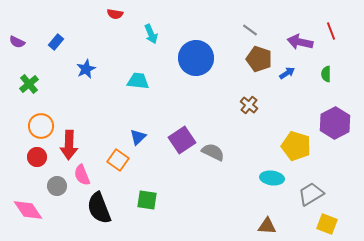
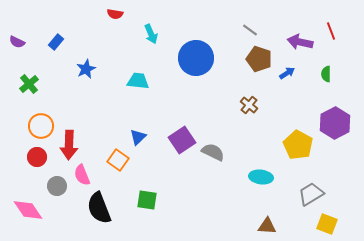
yellow pentagon: moved 2 px right, 1 px up; rotated 12 degrees clockwise
cyan ellipse: moved 11 px left, 1 px up
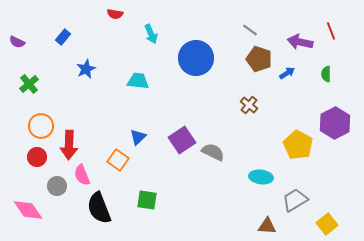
blue rectangle: moved 7 px right, 5 px up
gray trapezoid: moved 16 px left, 6 px down
yellow square: rotated 30 degrees clockwise
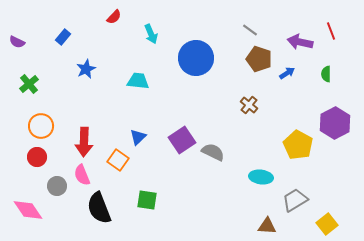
red semicircle: moved 1 px left, 3 px down; rotated 56 degrees counterclockwise
red arrow: moved 15 px right, 3 px up
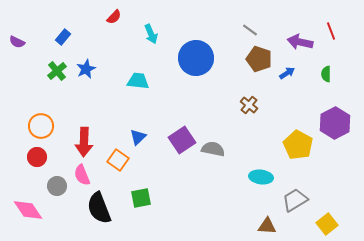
green cross: moved 28 px right, 13 px up
gray semicircle: moved 3 px up; rotated 15 degrees counterclockwise
green square: moved 6 px left, 2 px up; rotated 20 degrees counterclockwise
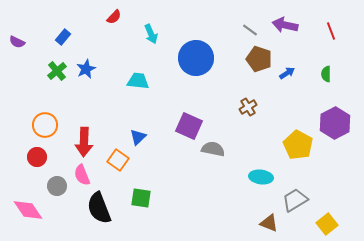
purple arrow: moved 15 px left, 17 px up
brown cross: moved 1 px left, 2 px down; rotated 18 degrees clockwise
orange circle: moved 4 px right, 1 px up
purple square: moved 7 px right, 14 px up; rotated 32 degrees counterclockwise
green square: rotated 20 degrees clockwise
brown triangle: moved 2 px right, 3 px up; rotated 18 degrees clockwise
